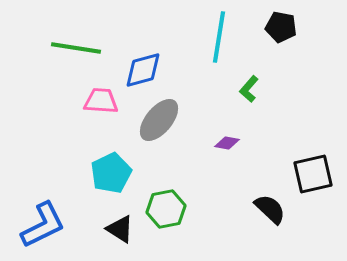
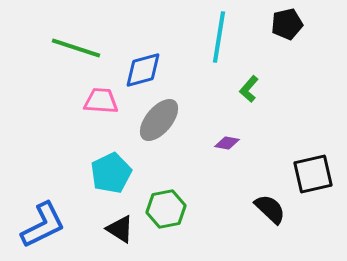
black pentagon: moved 6 px right, 3 px up; rotated 24 degrees counterclockwise
green line: rotated 9 degrees clockwise
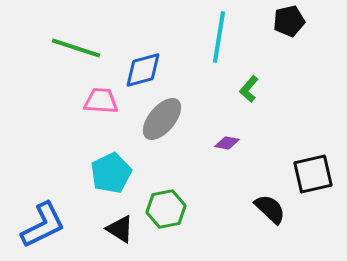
black pentagon: moved 2 px right, 3 px up
gray ellipse: moved 3 px right, 1 px up
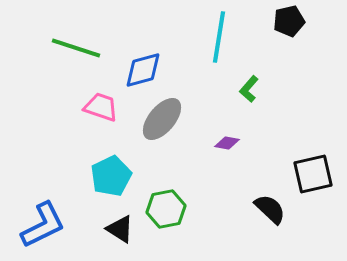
pink trapezoid: moved 6 px down; rotated 15 degrees clockwise
cyan pentagon: moved 3 px down
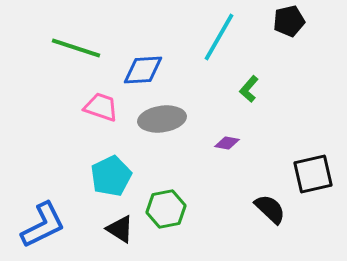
cyan line: rotated 21 degrees clockwise
blue diamond: rotated 12 degrees clockwise
gray ellipse: rotated 42 degrees clockwise
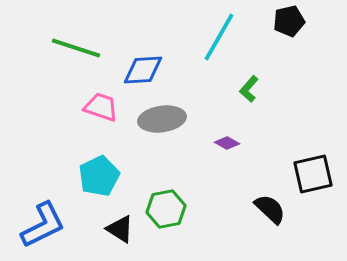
purple diamond: rotated 20 degrees clockwise
cyan pentagon: moved 12 px left
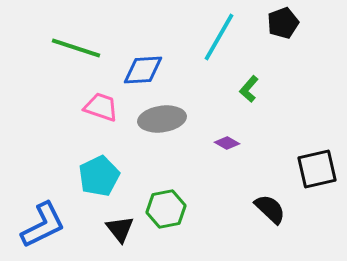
black pentagon: moved 6 px left, 2 px down; rotated 8 degrees counterclockwise
black square: moved 4 px right, 5 px up
black triangle: rotated 20 degrees clockwise
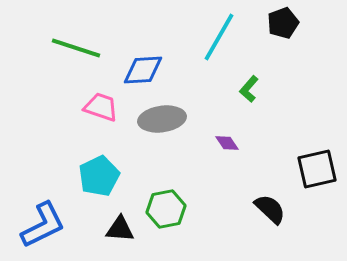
purple diamond: rotated 25 degrees clockwise
black triangle: rotated 48 degrees counterclockwise
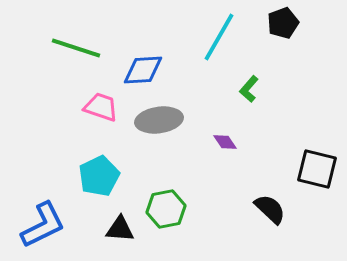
gray ellipse: moved 3 px left, 1 px down
purple diamond: moved 2 px left, 1 px up
black square: rotated 27 degrees clockwise
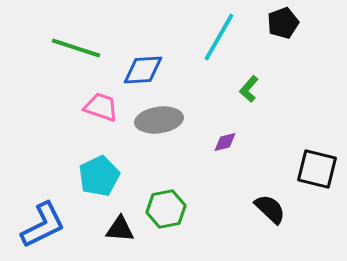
purple diamond: rotated 70 degrees counterclockwise
